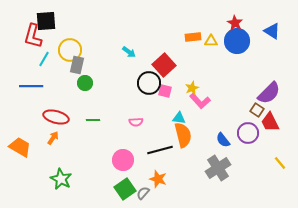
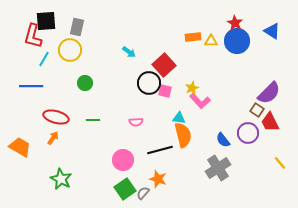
gray rectangle: moved 38 px up
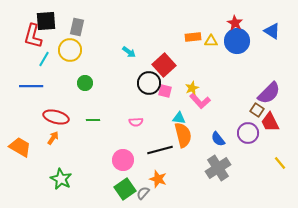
blue semicircle: moved 5 px left, 1 px up
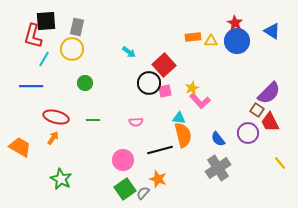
yellow circle: moved 2 px right, 1 px up
pink square: rotated 24 degrees counterclockwise
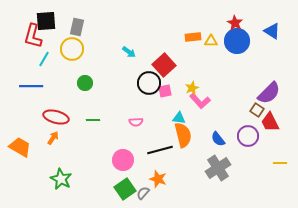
purple circle: moved 3 px down
yellow line: rotated 48 degrees counterclockwise
